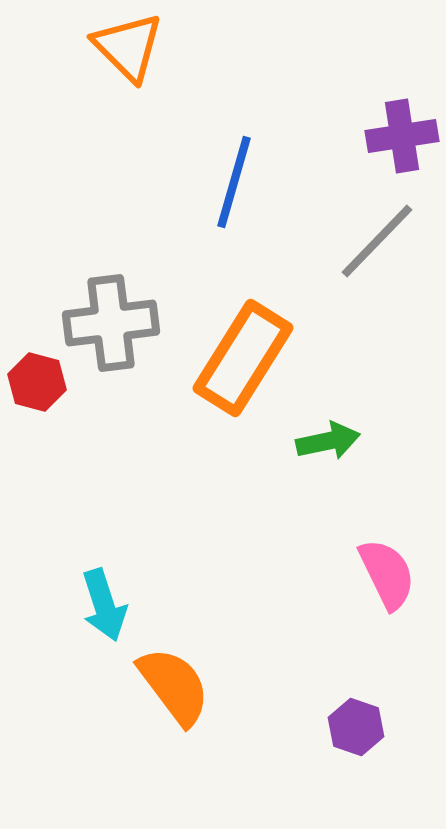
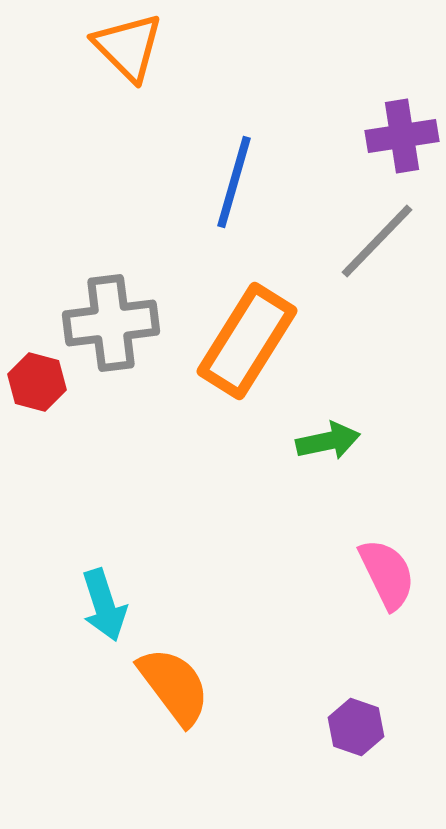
orange rectangle: moved 4 px right, 17 px up
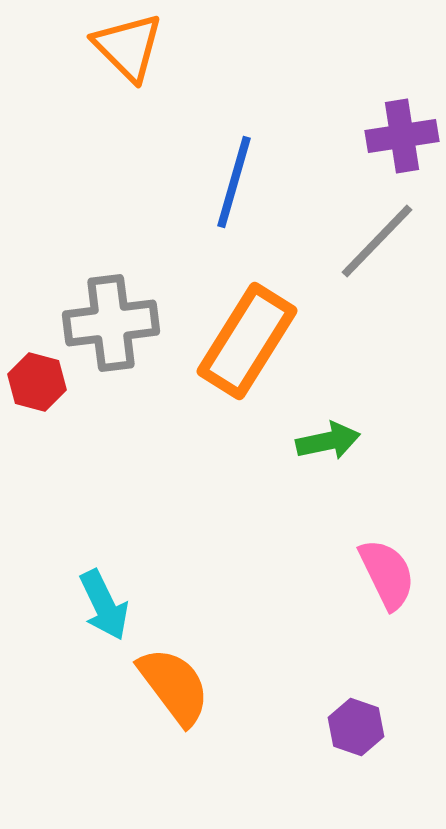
cyan arrow: rotated 8 degrees counterclockwise
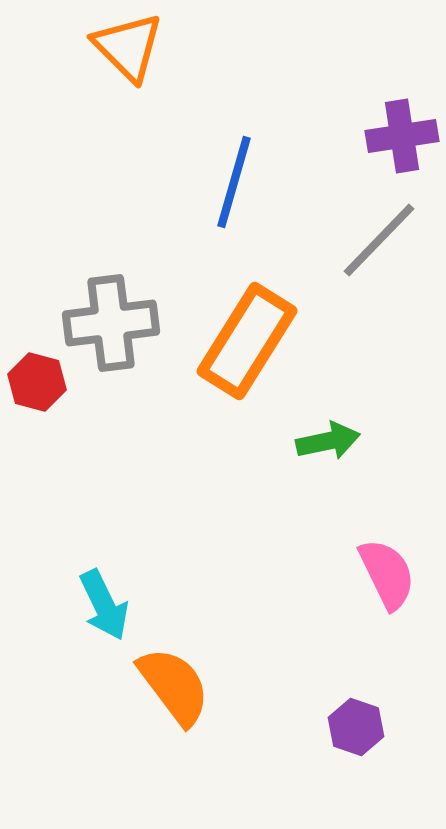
gray line: moved 2 px right, 1 px up
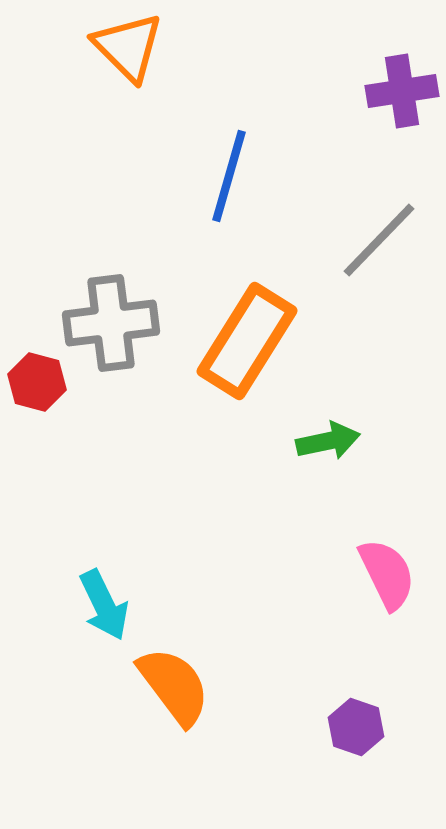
purple cross: moved 45 px up
blue line: moved 5 px left, 6 px up
